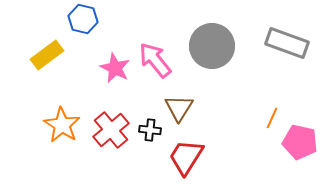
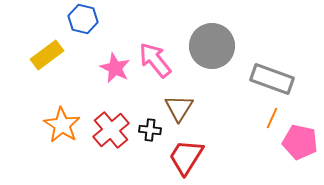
gray rectangle: moved 15 px left, 36 px down
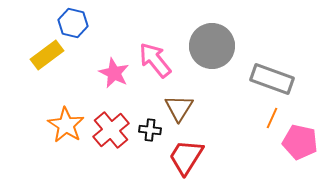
blue hexagon: moved 10 px left, 4 px down
pink star: moved 1 px left, 5 px down
orange star: moved 4 px right
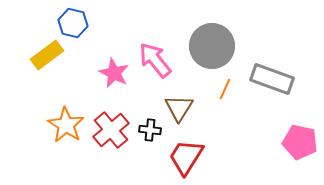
orange line: moved 47 px left, 29 px up
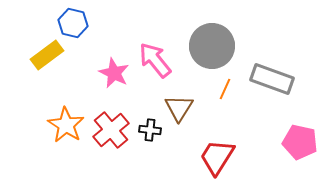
red trapezoid: moved 31 px right
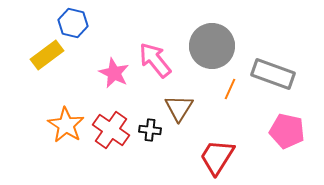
gray rectangle: moved 1 px right, 5 px up
orange line: moved 5 px right
red cross: rotated 15 degrees counterclockwise
pink pentagon: moved 13 px left, 11 px up
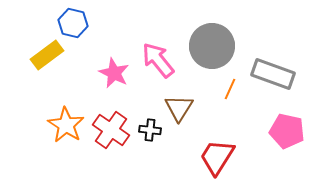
pink arrow: moved 3 px right
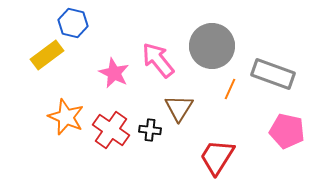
orange star: moved 8 px up; rotated 9 degrees counterclockwise
